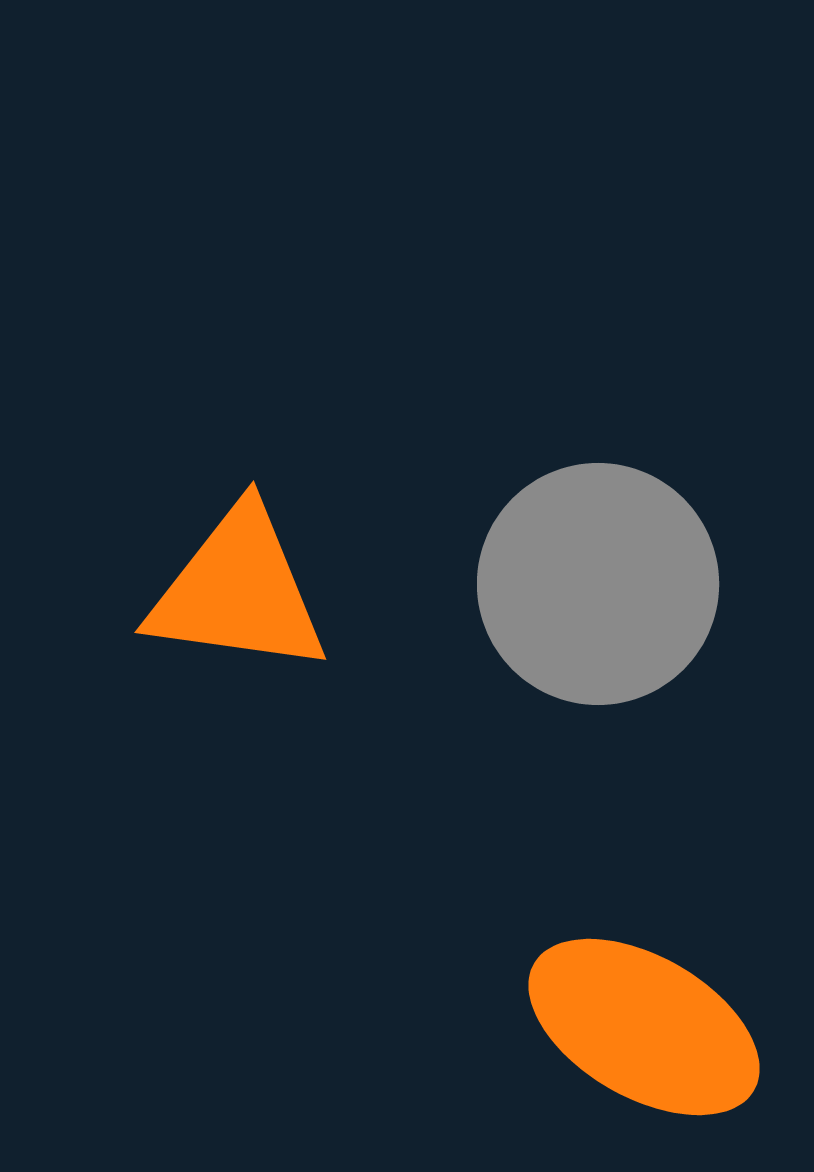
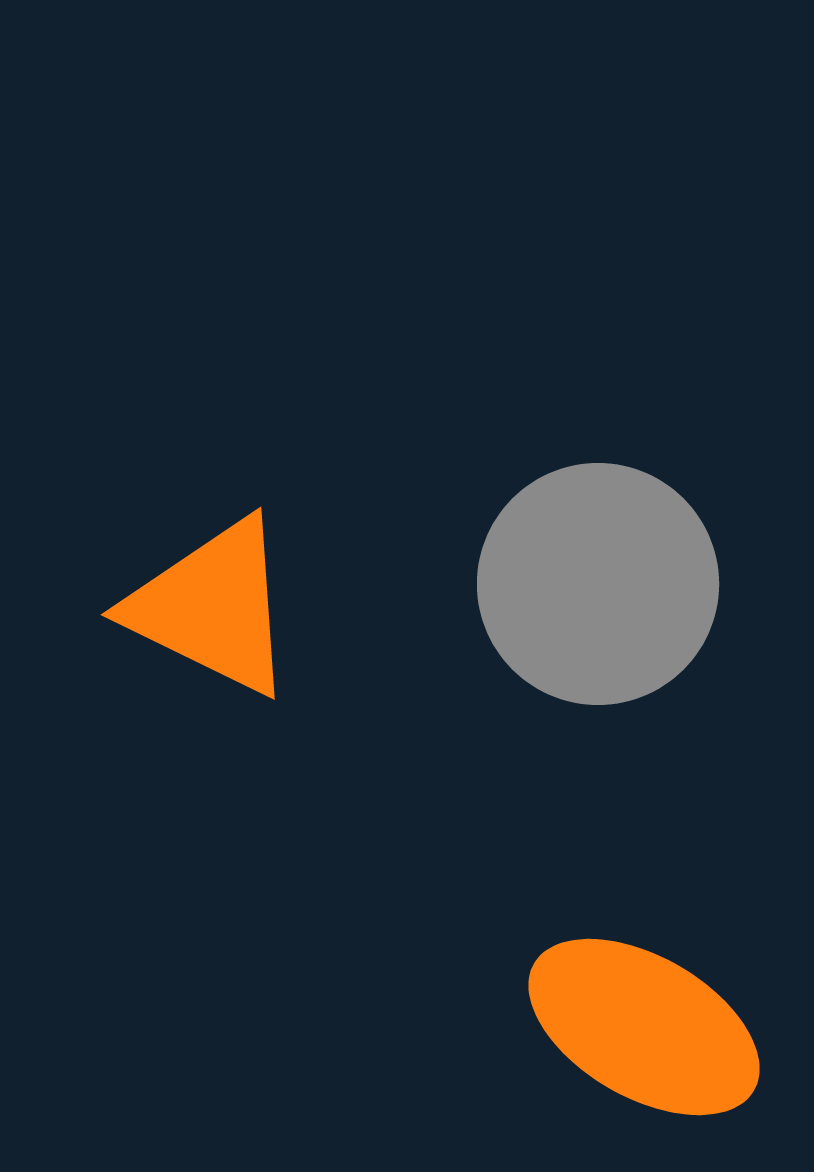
orange triangle: moved 26 px left, 16 px down; rotated 18 degrees clockwise
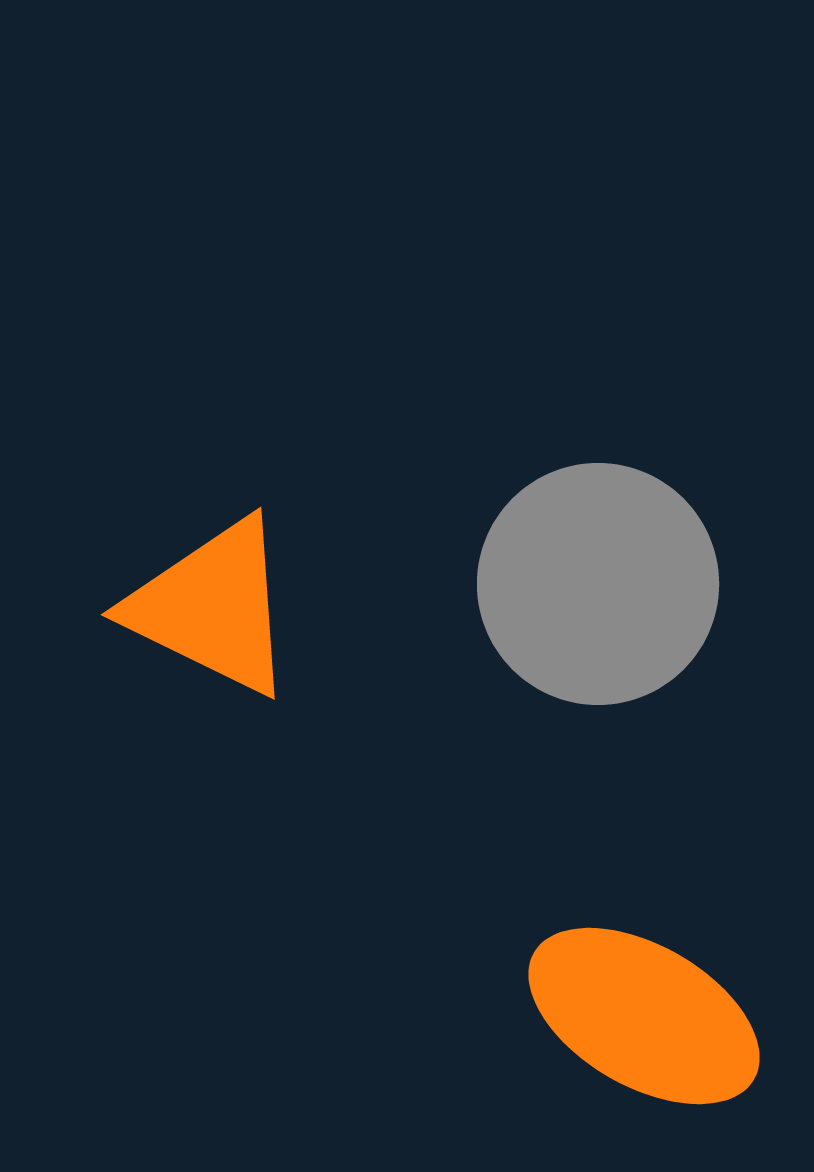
orange ellipse: moved 11 px up
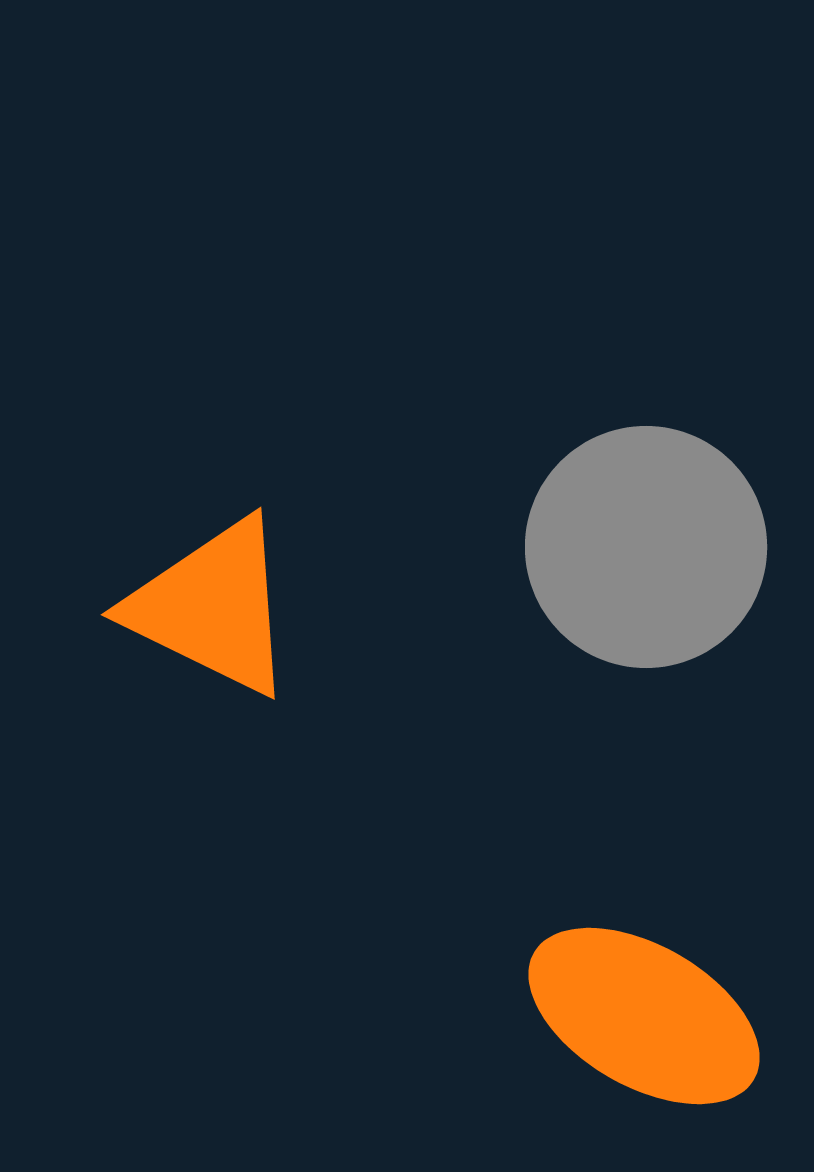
gray circle: moved 48 px right, 37 px up
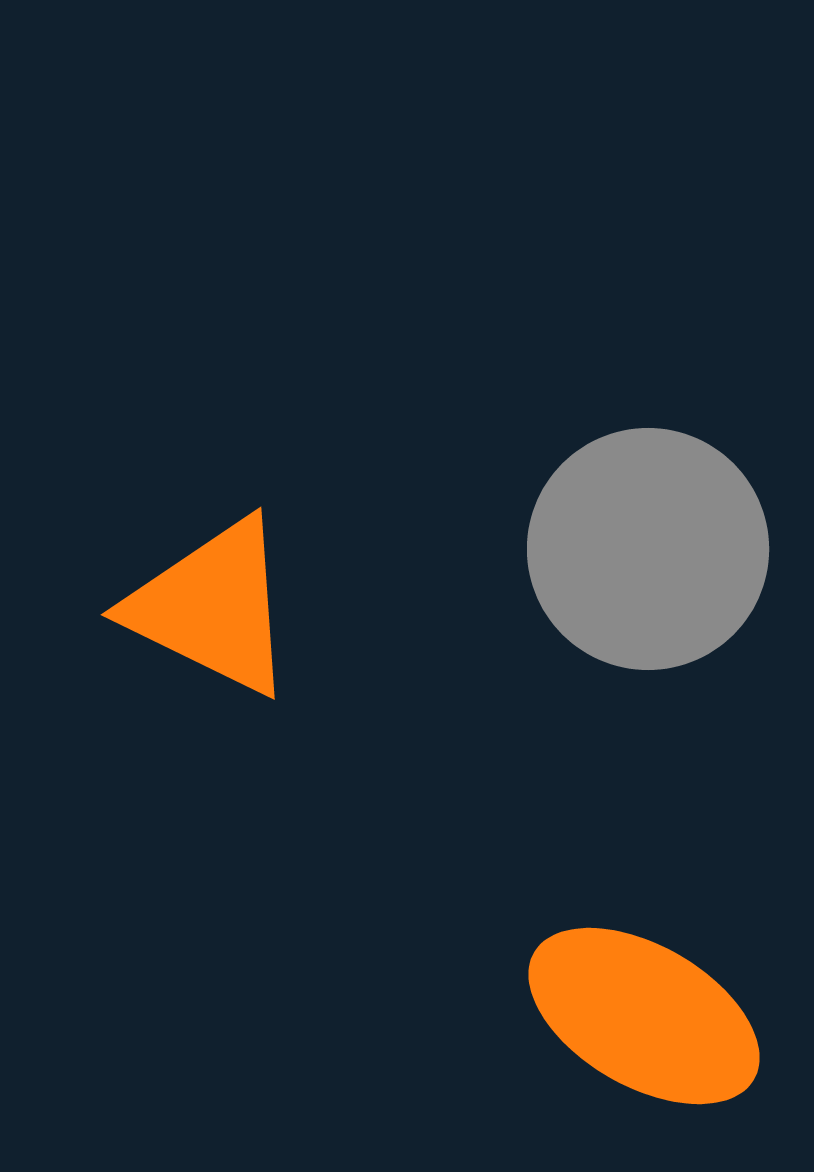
gray circle: moved 2 px right, 2 px down
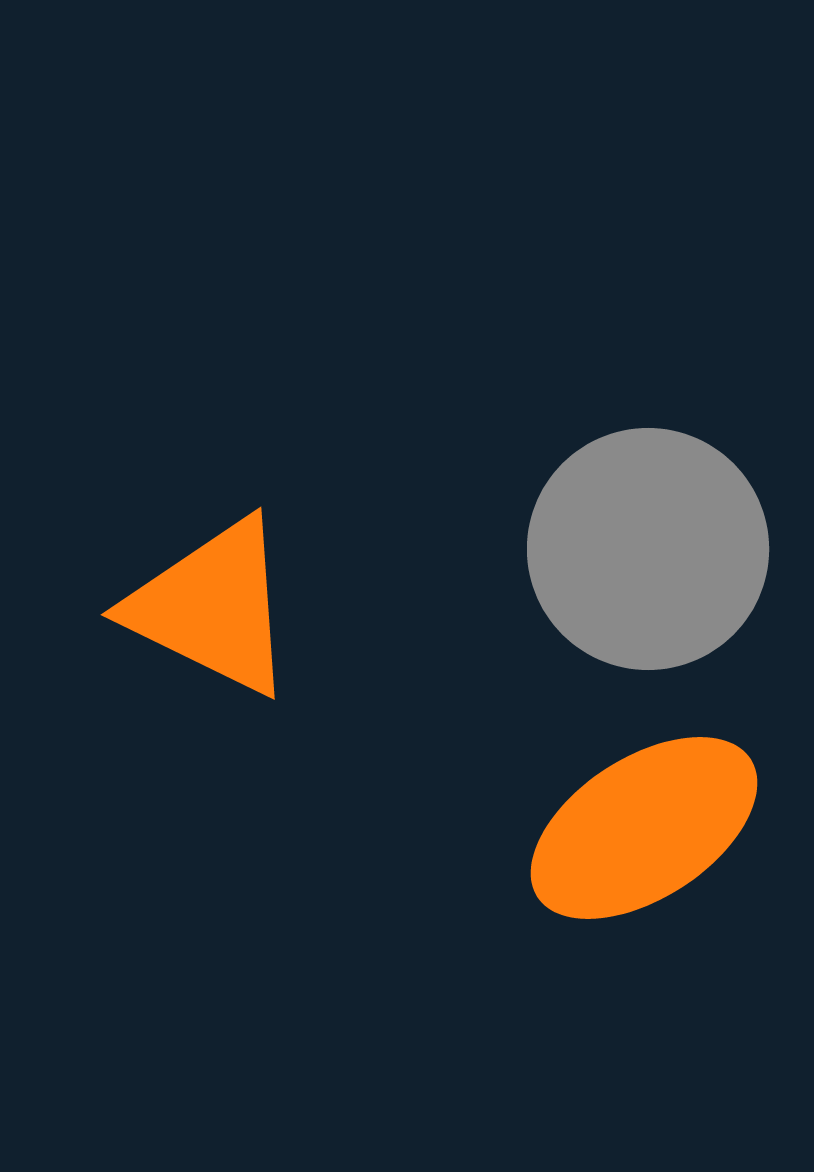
orange ellipse: moved 188 px up; rotated 63 degrees counterclockwise
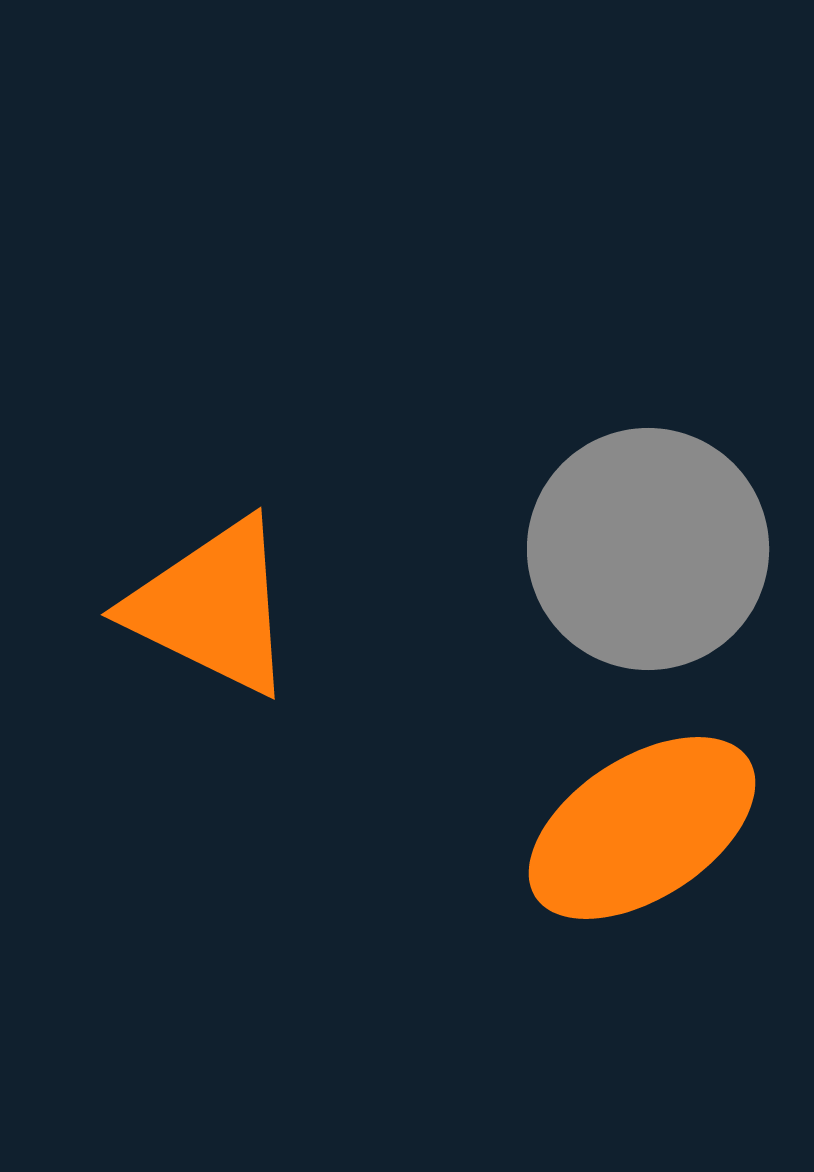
orange ellipse: moved 2 px left
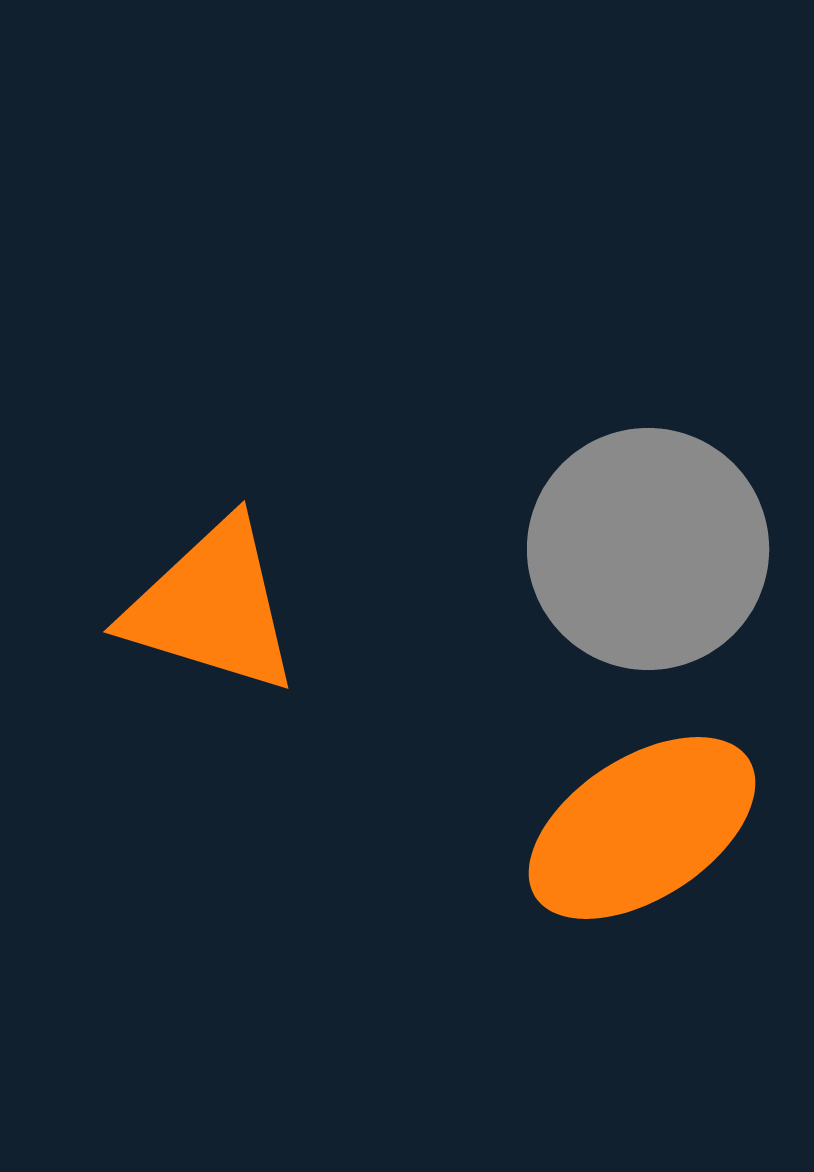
orange triangle: rotated 9 degrees counterclockwise
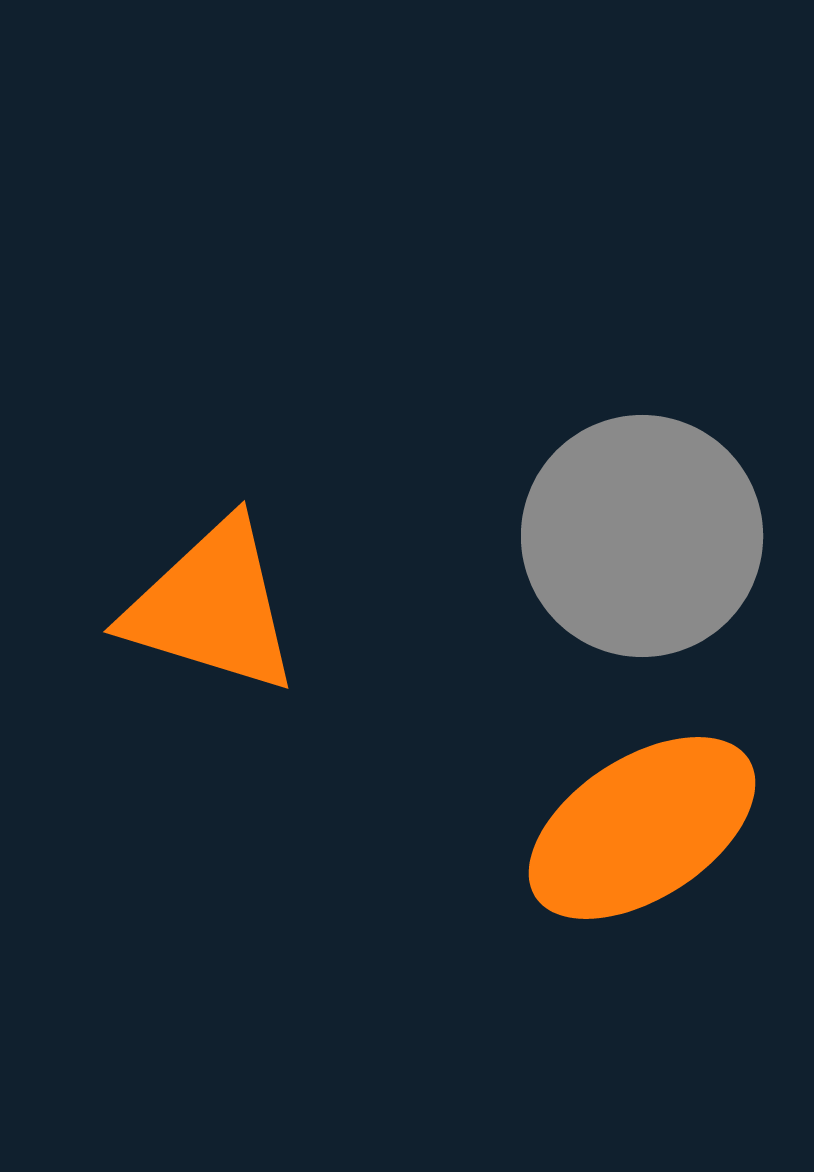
gray circle: moved 6 px left, 13 px up
